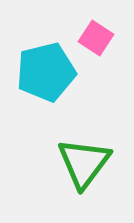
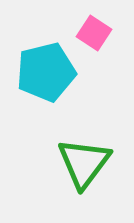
pink square: moved 2 px left, 5 px up
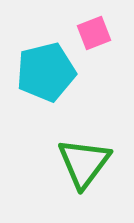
pink square: rotated 36 degrees clockwise
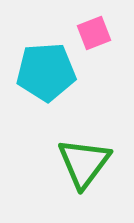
cyan pentagon: rotated 10 degrees clockwise
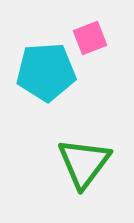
pink square: moved 4 px left, 5 px down
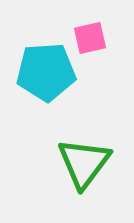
pink square: rotated 8 degrees clockwise
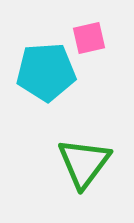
pink square: moved 1 px left
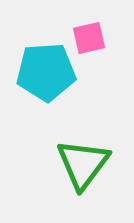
green triangle: moved 1 px left, 1 px down
